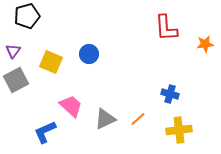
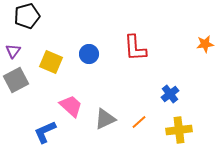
red L-shape: moved 31 px left, 20 px down
blue cross: rotated 36 degrees clockwise
orange line: moved 1 px right, 3 px down
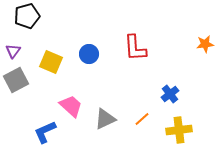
orange line: moved 3 px right, 3 px up
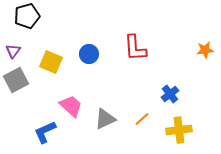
orange star: moved 6 px down
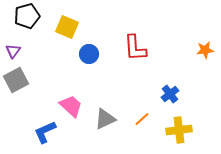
yellow square: moved 16 px right, 35 px up
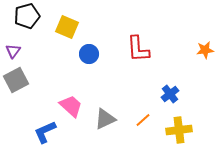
red L-shape: moved 3 px right, 1 px down
orange line: moved 1 px right, 1 px down
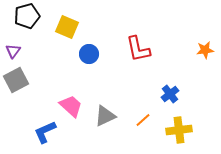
red L-shape: rotated 8 degrees counterclockwise
gray triangle: moved 3 px up
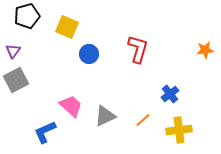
red L-shape: rotated 152 degrees counterclockwise
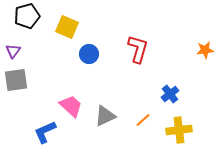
gray square: rotated 20 degrees clockwise
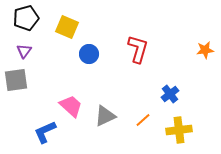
black pentagon: moved 1 px left, 2 px down
purple triangle: moved 11 px right
